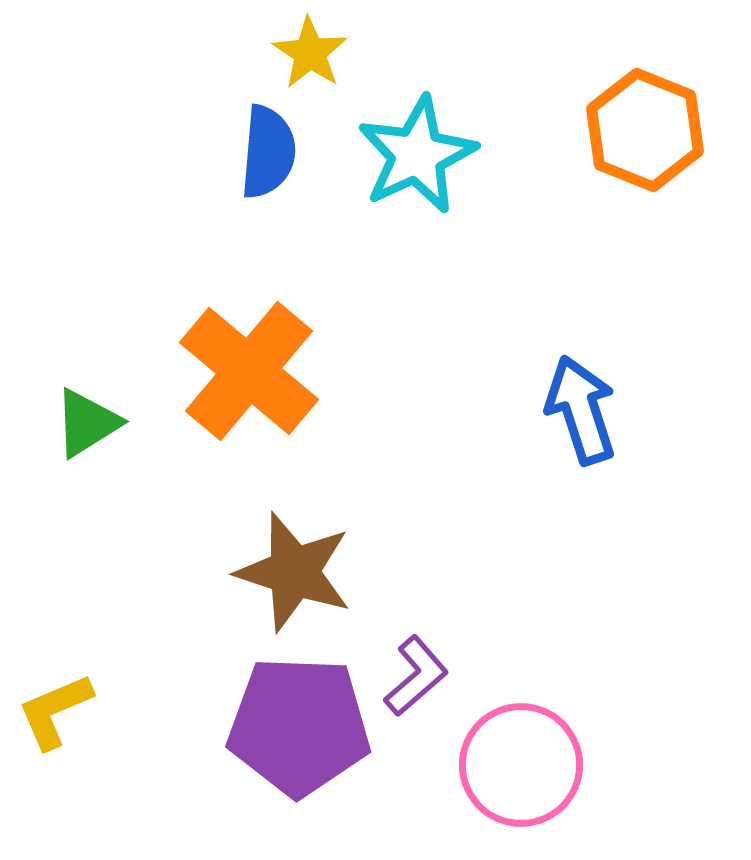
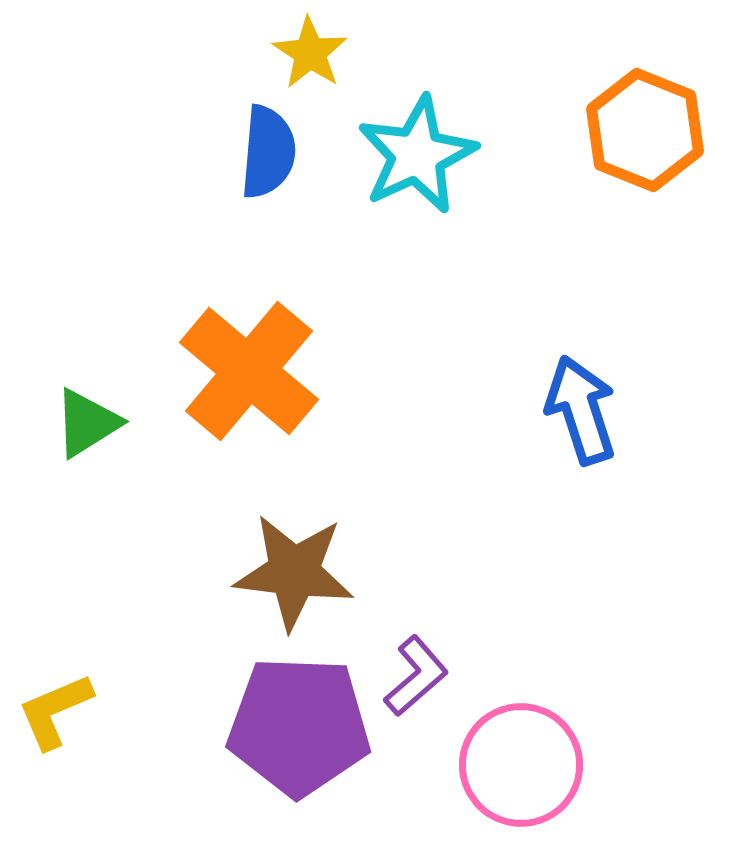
brown star: rotated 11 degrees counterclockwise
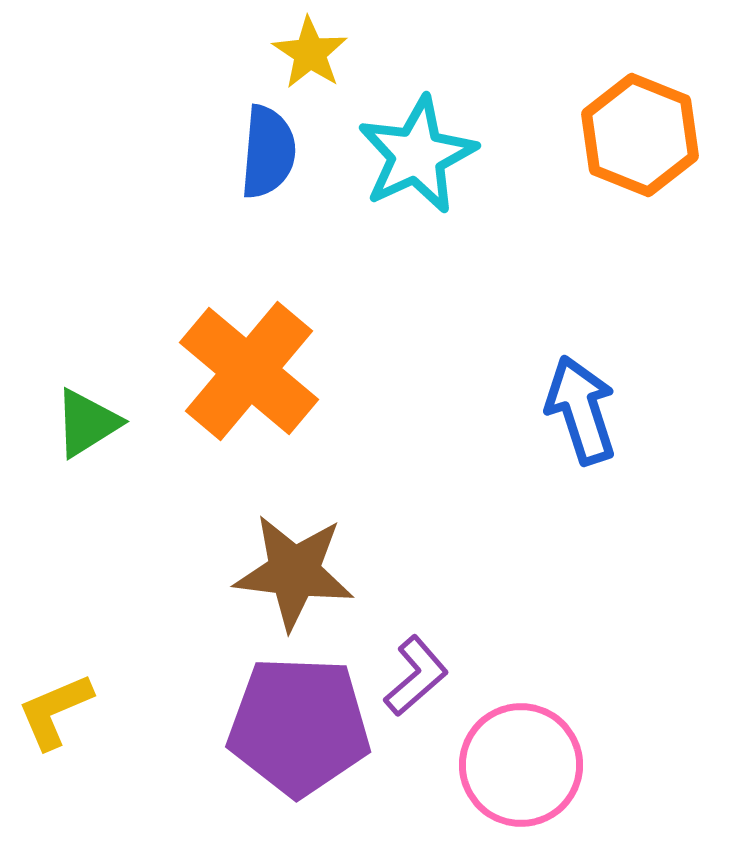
orange hexagon: moved 5 px left, 5 px down
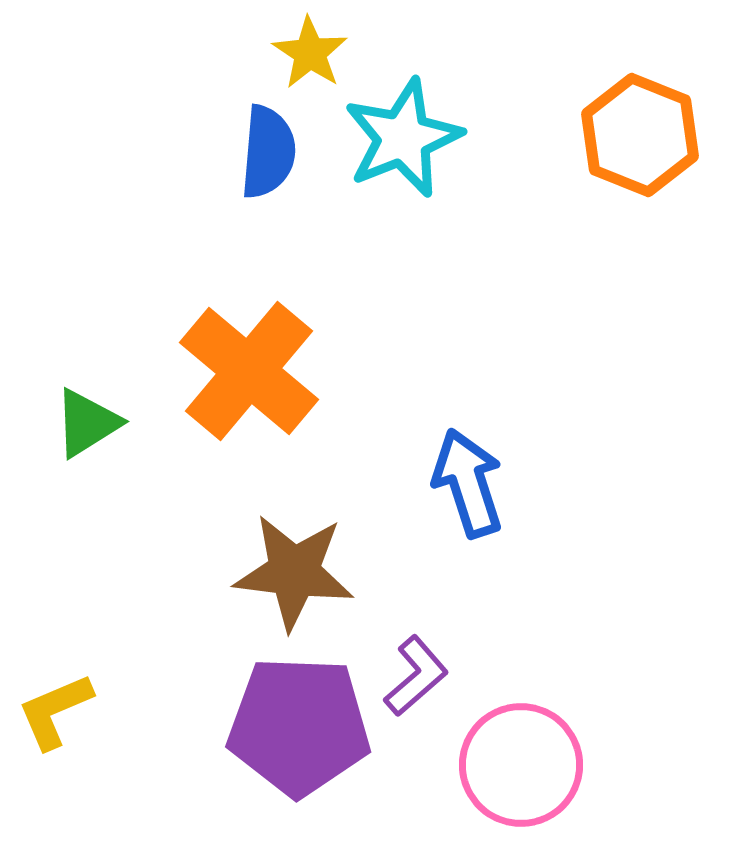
cyan star: moved 14 px left, 17 px up; rotated 3 degrees clockwise
blue arrow: moved 113 px left, 73 px down
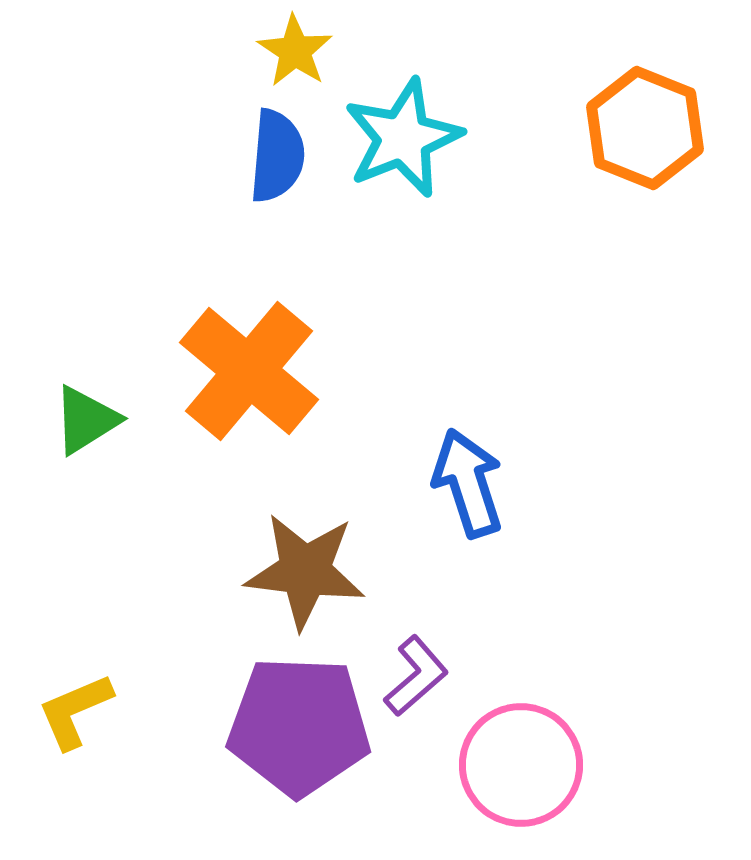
yellow star: moved 15 px left, 2 px up
orange hexagon: moved 5 px right, 7 px up
blue semicircle: moved 9 px right, 4 px down
green triangle: moved 1 px left, 3 px up
brown star: moved 11 px right, 1 px up
yellow L-shape: moved 20 px right
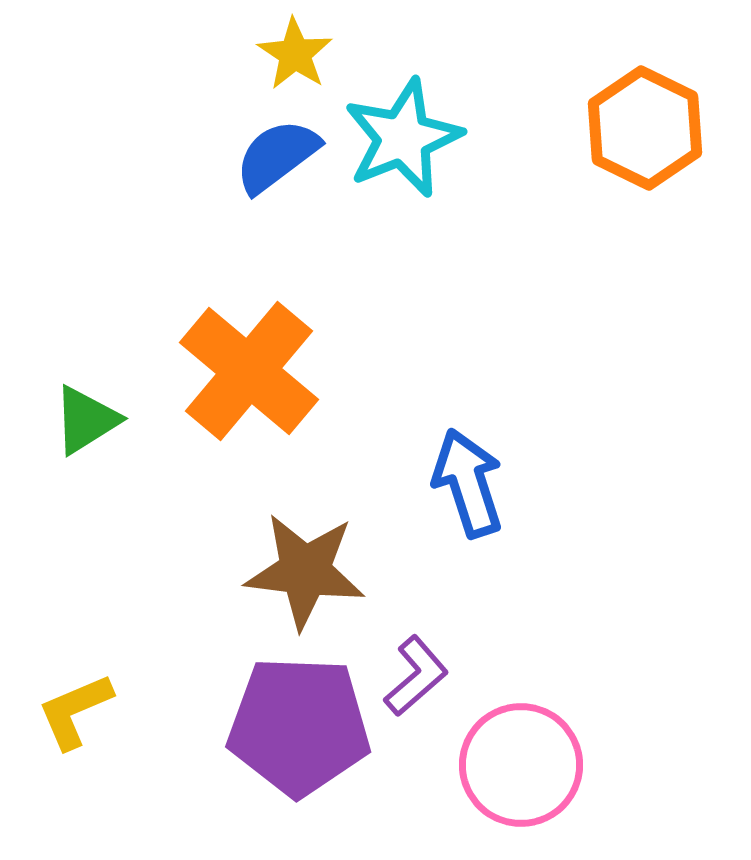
yellow star: moved 3 px down
orange hexagon: rotated 4 degrees clockwise
blue semicircle: rotated 132 degrees counterclockwise
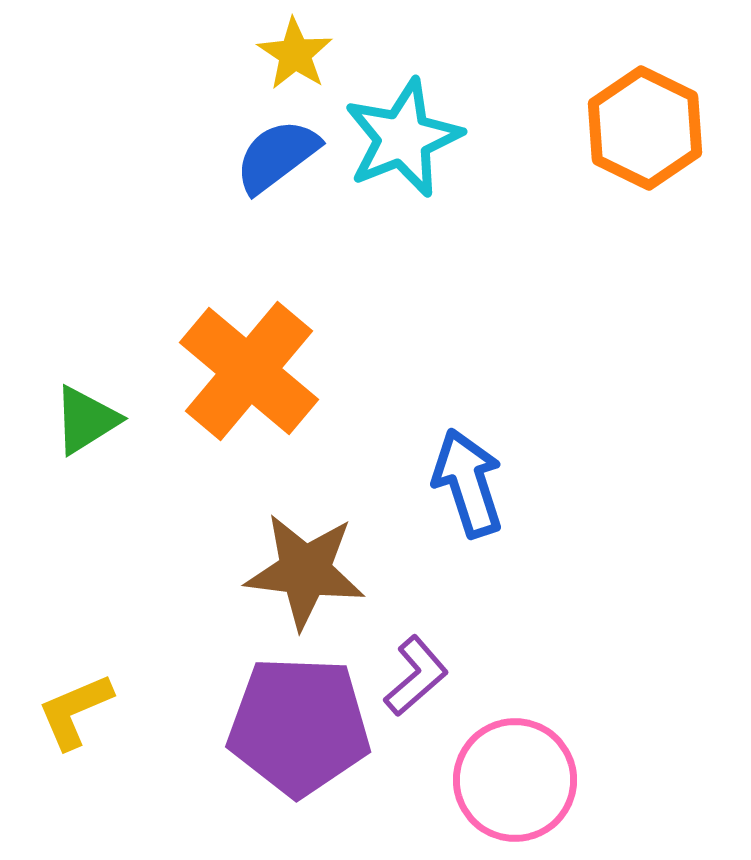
pink circle: moved 6 px left, 15 px down
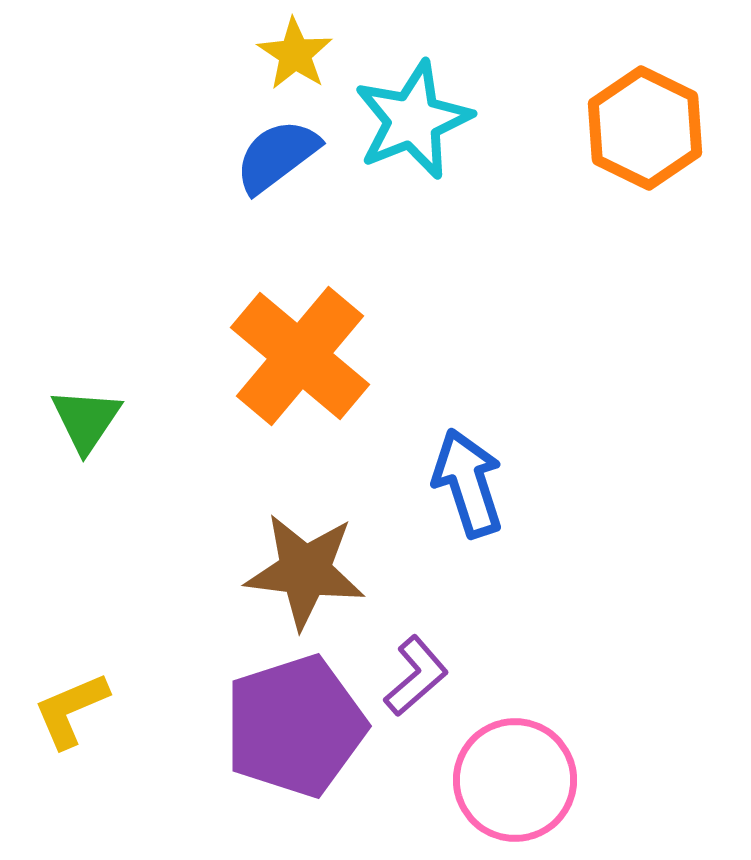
cyan star: moved 10 px right, 18 px up
orange cross: moved 51 px right, 15 px up
green triangle: rotated 24 degrees counterclockwise
yellow L-shape: moved 4 px left, 1 px up
purple pentagon: moved 4 px left; rotated 20 degrees counterclockwise
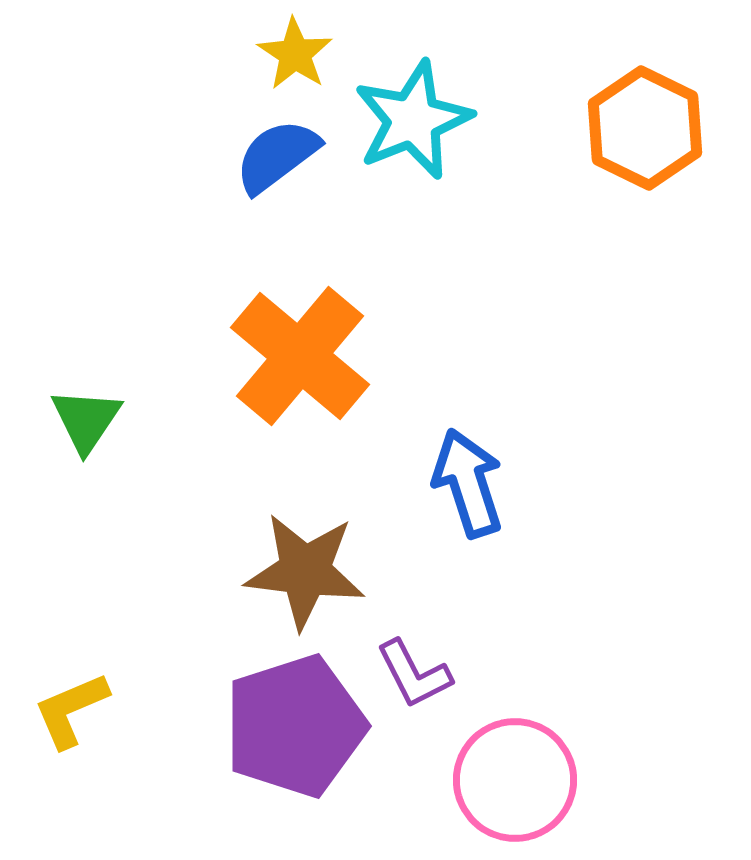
purple L-shape: moved 2 px left, 2 px up; rotated 104 degrees clockwise
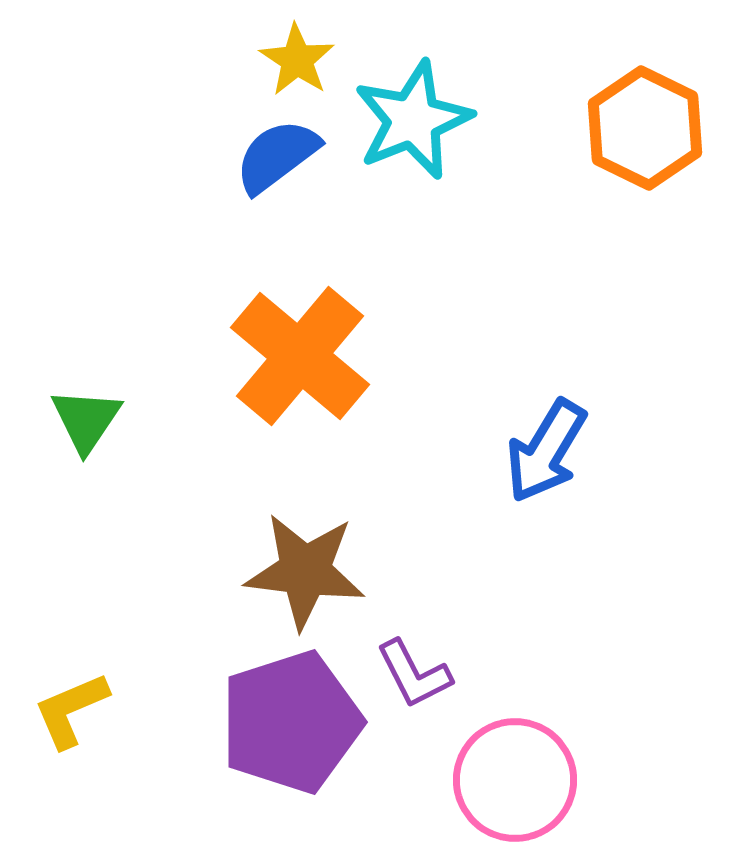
yellow star: moved 2 px right, 6 px down
blue arrow: moved 78 px right, 32 px up; rotated 131 degrees counterclockwise
purple pentagon: moved 4 px left, 4 px up
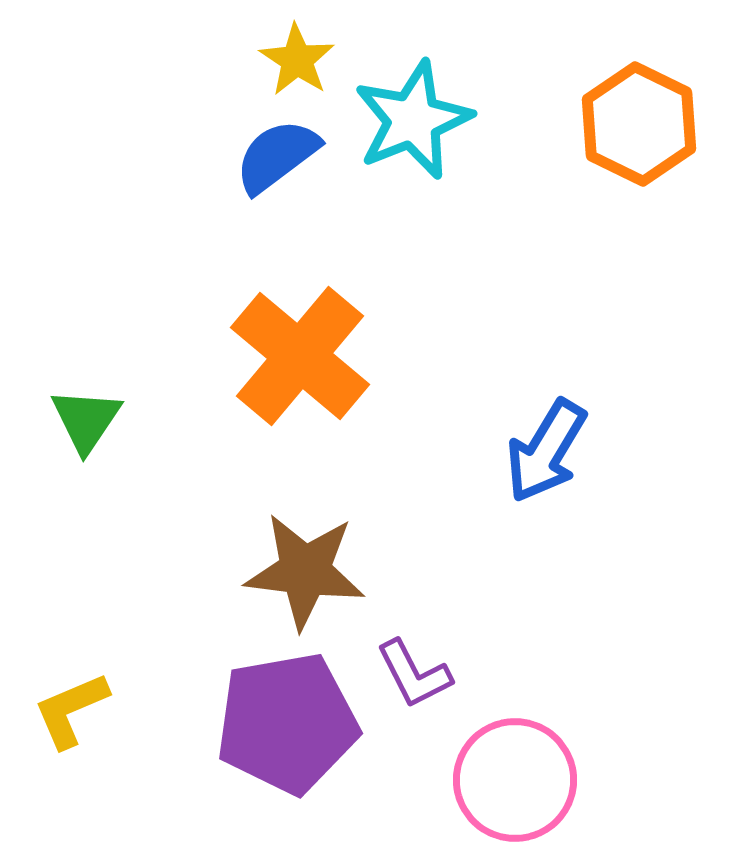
orange hexagon: moved 6 px left, 4 px up
purple pentagon: moved 4 px left, 1 px down; rotated 8 degrees clockwise
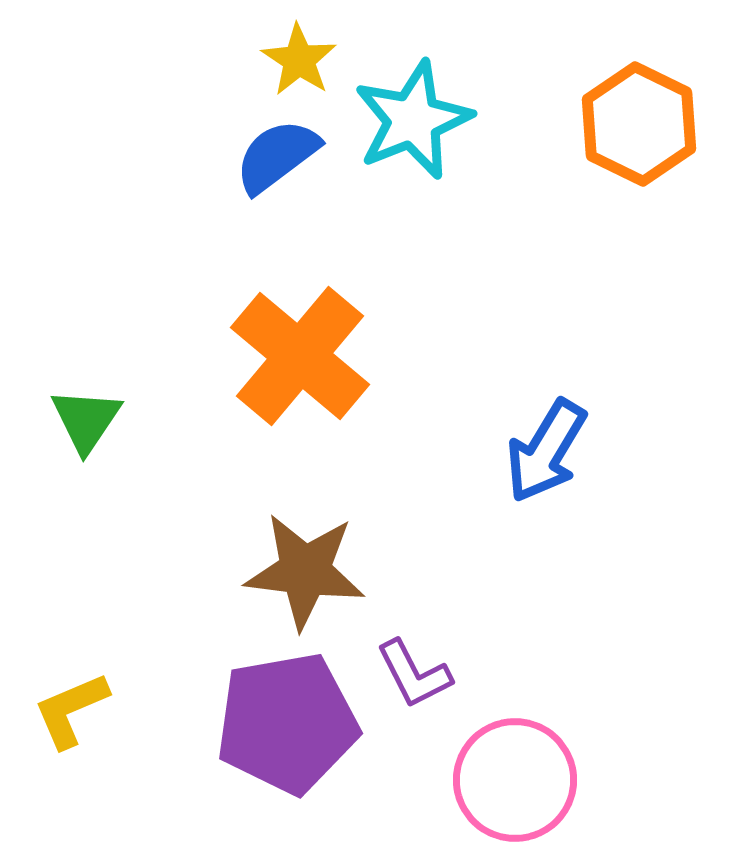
yellow star: moved 2 px right
